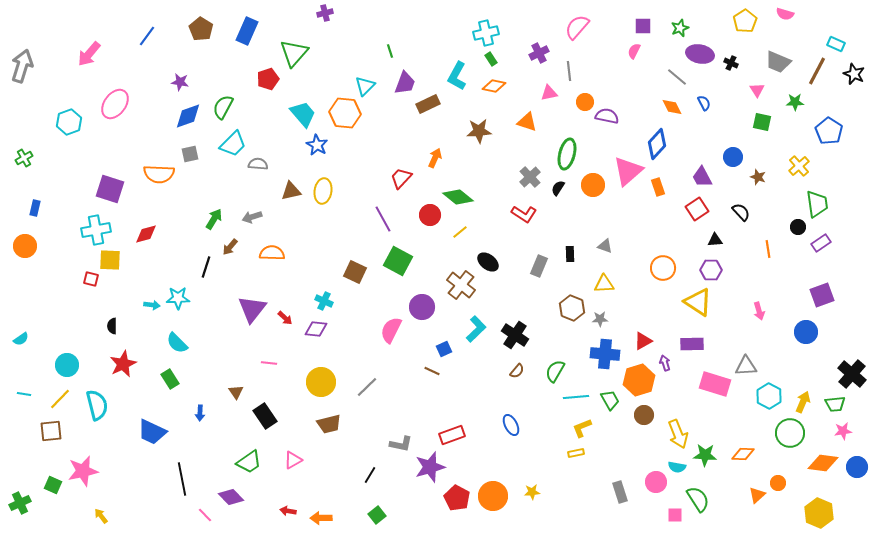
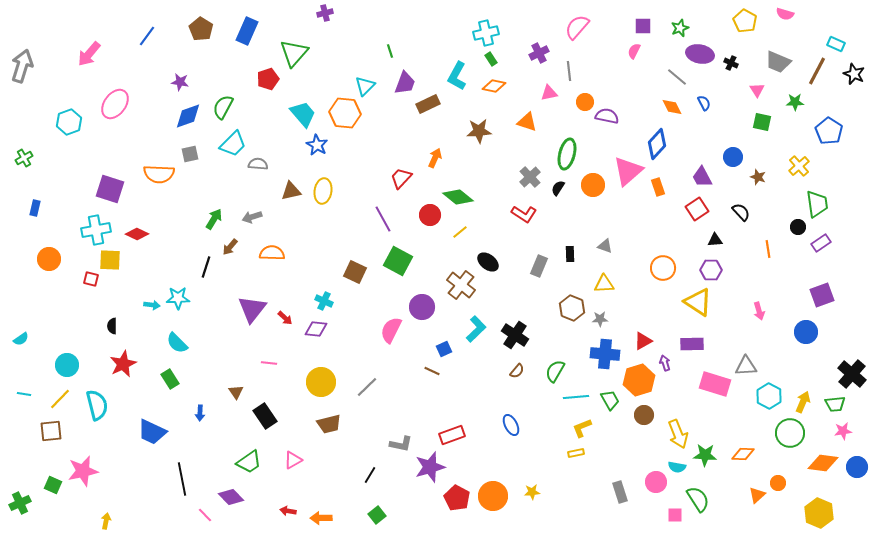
yellow pentagon at (745, 21): rotated 10 degrees counterclockwise
red diamond at (146, 234): moved 9 px left; rotated 40 degrees clockwise
orange circle at (25, 246): moved 24 px right, 13 px down
yellow arrow at (101, 516): moved 5 px right, 5 px down; rotated 49 degrees clockwise
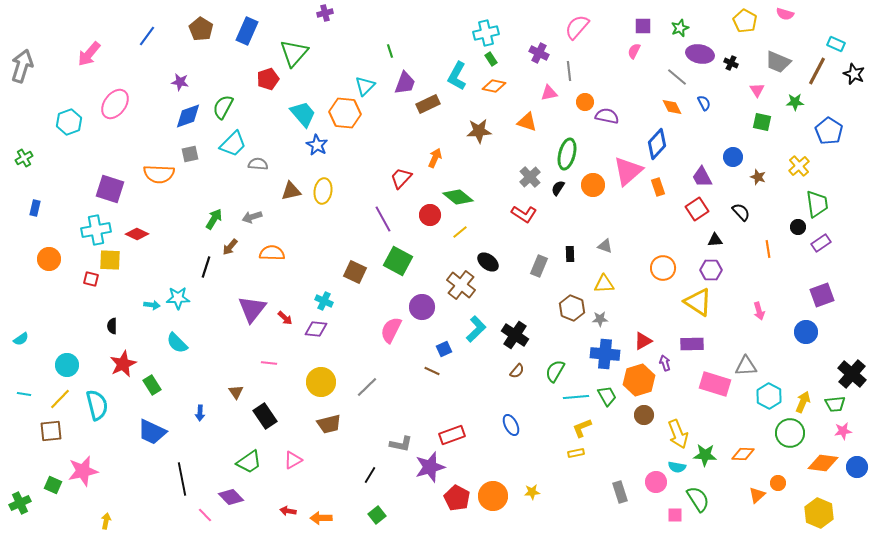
purple cross at (539, 53): rotated 36 degrees counterclockwise
green rectangle at (170, 379): moved 18 px left, 6 px down
green trapezoid at (610, 400): moved 3 px left, 4 px up
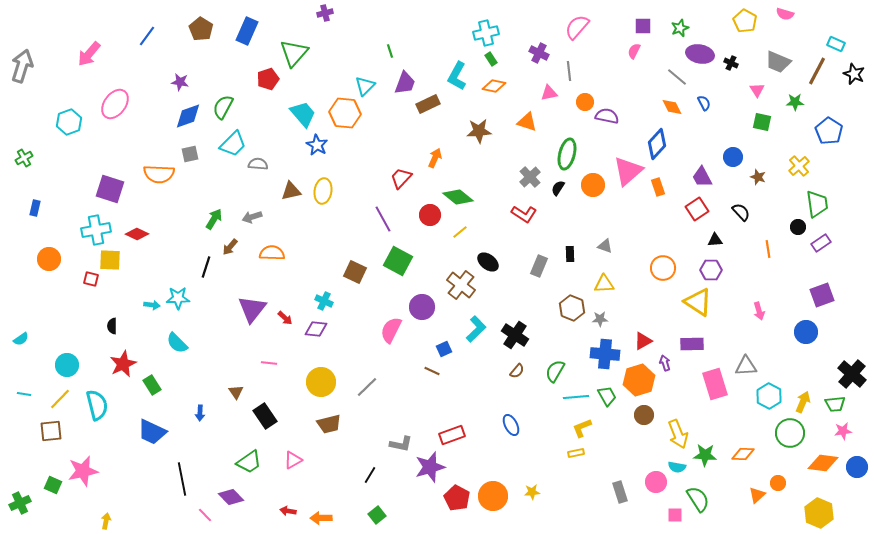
pink rectangle at (715, 384): rotated 56 degrees clockwise
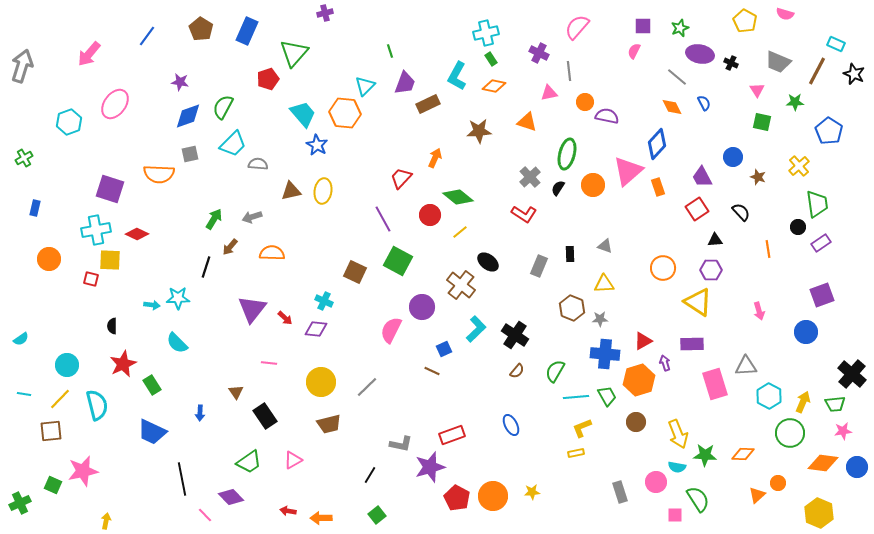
brown circle at (644, 415): moved 8 px left, 7 px down
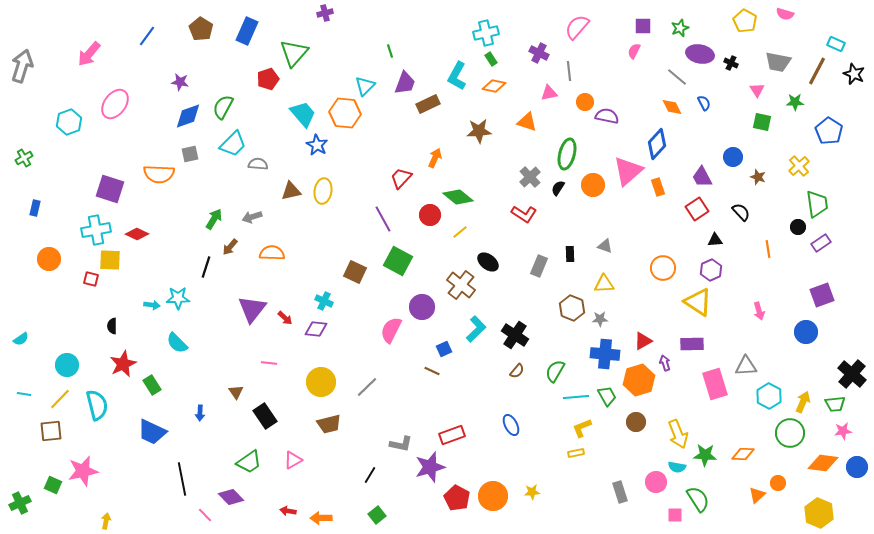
gray trapezoid at (778, 62): rotated 12 degrees counterclockwise
purple hexagon at (711, 270): rotated 25 degrees counterclockwise
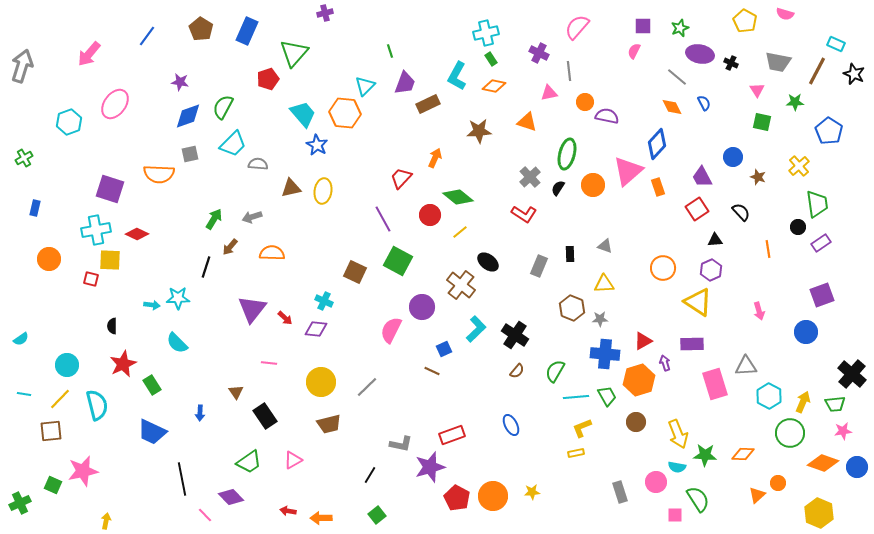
brown triangle at (291, 191): moved 3 px up
orange diamond at (823, 463): rotated 12 degrees clockwise
